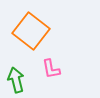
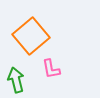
orange square: moved 5 px down; rotated 12 degrees clockwise
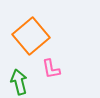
green arrow: moved 3 px right, 2 px down
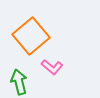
pink L-shape: moved 1 px right, 2 px up; rotated 40 degrees counterclockwise
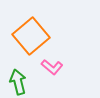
green arrow: moved 1 px left
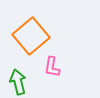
pink L-shape: rotated 60 degrees clockwise
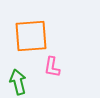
orange square: rotated 36 degrees clockwise
